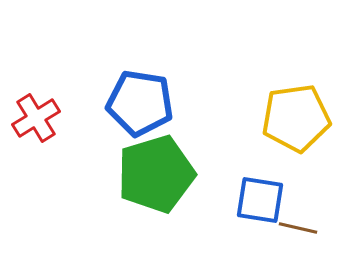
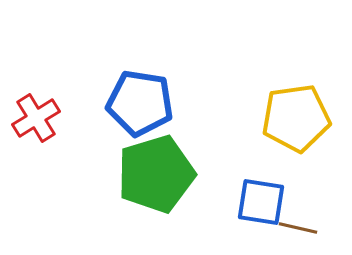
blue square: moved 1 px right, 2 px down
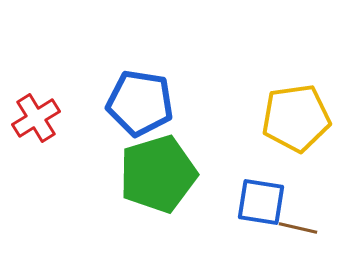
green pentagon: moved 2 px right
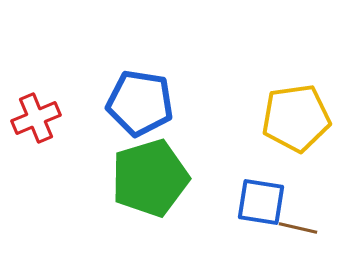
red cross: rotated 9 degrees clockwise
green pentagon: moved 8 px left, 4 px down
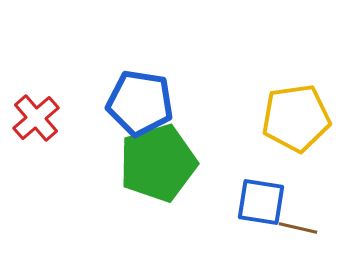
red cross: rotated 18 degrees counterclockwise
green pentagon: moved 8 px right, 15 px up
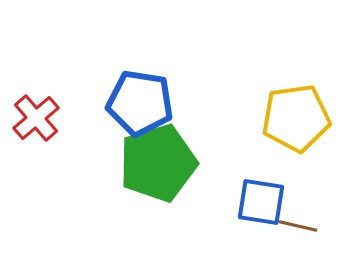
brown line: moved 2 px up
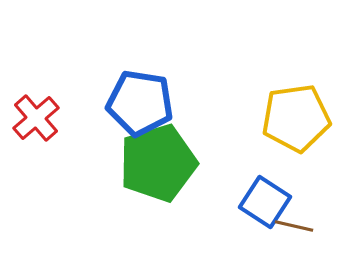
blue square: moved 4 px right; rotated 24 degrees clockwise
brown line: moved 4 px left
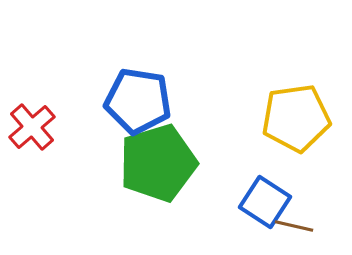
blue pentagon: moved 2 px left, 2 px up
red cross: moved 4 px left, 9 px down
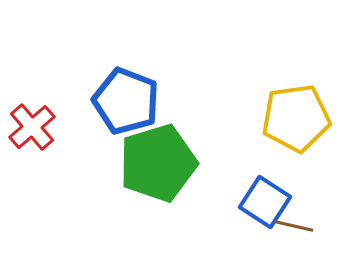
blue pentagon: moved 12 px left; rotated 12 degrees clockwise
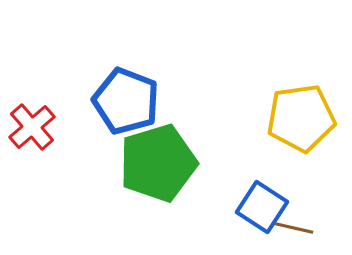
yellow pentagon: moved 5 px right
blue square: moved 3 px left, 5 px down
brown line: moved 2 px down
